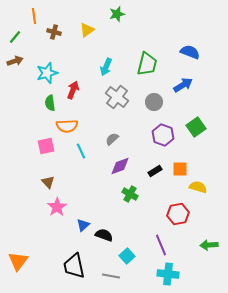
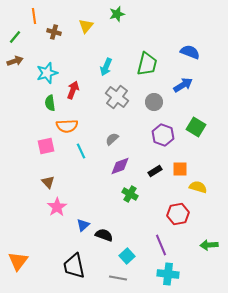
yellow triangle: moved 1 px left, 4 px up; rotated 14 degrees counterclockwise
green square: rotated 24 degrees counterclockwise
gray line: moved 7 px right, 2 px down
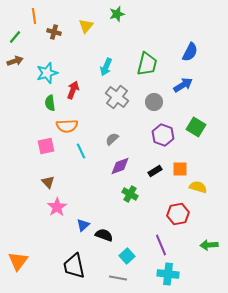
blue semicircle: rotated 96 degrees clockwise
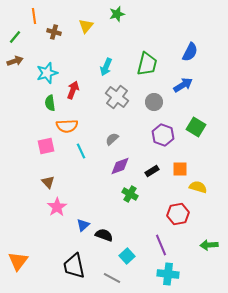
black rectangle: moved 3 px left
gray line: moved 6 px left; rotated 18 degrees clockwise
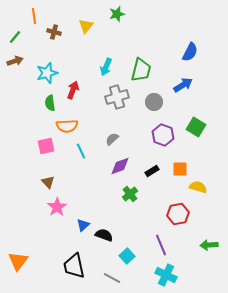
green trapezoid: moved 6 px left, 6 px down
gray cross: rotated 35 degrees clockwise
green cross: rotated 21 degrees clockwise
cyan cross: moved 2 px left, 1 px down; rotated 20 degrees clockwise
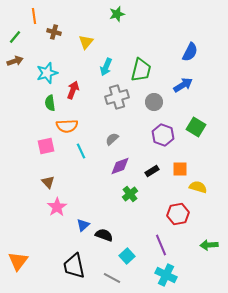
yellow triangle: moved 16 px down
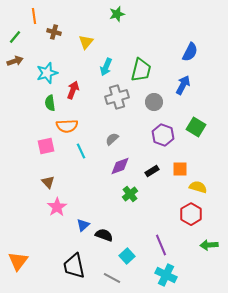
blue arrow: rotated 30 degrees counterclockwise
red hexagon: moved 13 px right; rotated 20 degrees counterclockwise
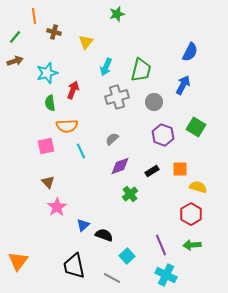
green arrow: moved 17 px left
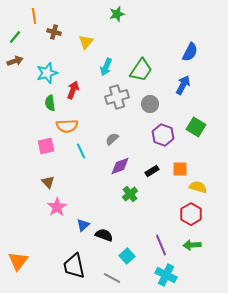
green trapezoid: rotated 20 degrees clockwise
gray circle: moved 4 px left, 2 px down
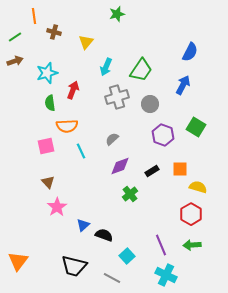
green line: rotated 16 degrees clockwise
black trapezoid: rotated 64 degrees counterclockwise
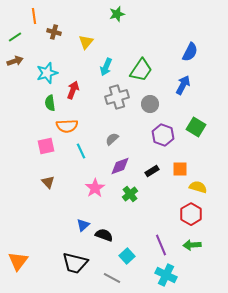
pink star: moved 38 px right, 19 px up
black trapezoid: moved 1 px right, 3 px up
